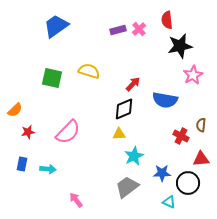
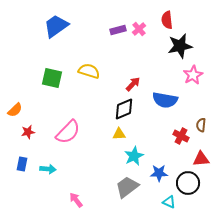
blue star: moved 3 px left
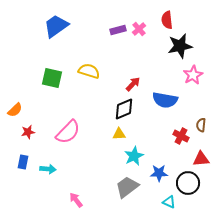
blue rectangle: moved 1 px right, 2 px up
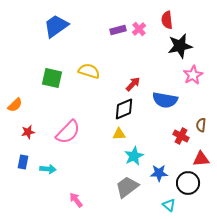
orange semicircle: moved 5 px up
cyan triangle: moved 3 px down; rotated 16 degrees clockwise
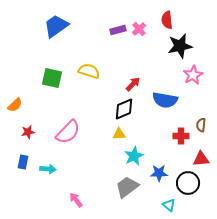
red cross: rotated 28 degrees counterclockwise
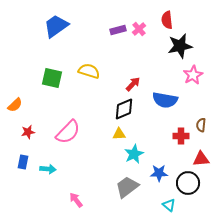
cyan star: moved 2 px up
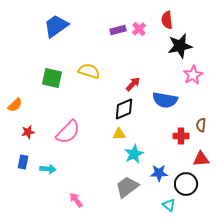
black circle: moved 2 px left, 1 px down
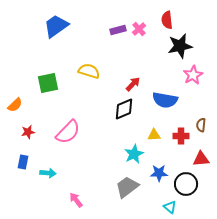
green square: moved 4 px left, 5 px down; rotated 25 degrees counterclockwise
yellow triangle: moved 35 px right, 1 px down
cyan arrow: moved 4 px down
cyan triangle: moved 1 px right, 2 px down
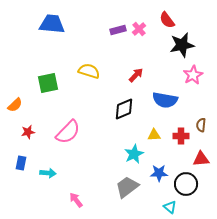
red semicircle: rotated 30 degrees counterclockwise
blue trapezoid: moved 4 px left, 2 px up; rotated 40 degrees clockwise
black star: moved 2 px right, 1 px up
red arrow: moved 3 px right, 9 px up
blue rectangle: moved 2 px left, 1 px down
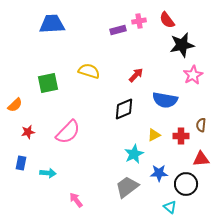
blue trapezoid: rotated 8 degrees counterclockwise
pink cross: moved 8 px up; rotated 32 degrees clockwise
yellow triangle: rotated 24 degrees counterclockwise
